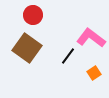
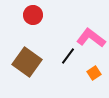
brown square: moved 14 px down
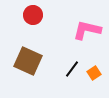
pink L-shape: moved 4 px left, 8 px up; rotated 24 degrees counterclockwise
black line: moved 4 px right, 13 px down
brown square: moved 1 px right, 1 px up; rotated 12 degrees counterclockwise
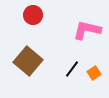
brown square: rotated 16 degrees clockwise
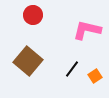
orange square: moved 1 px right, 3 px down
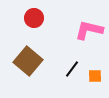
red circle: moved 1 px right, 3 px down
pink L-shape: moved 2 px right
orange square: rotated 32 degrees clockwise
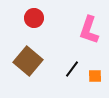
pink L-shape: rotated 84 degrees counterclockwise
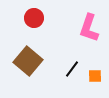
pink L-shape: moved 2 px up
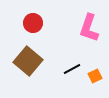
red circle: moved 1 px left, 5 px down
black line: rotated 24 degrees clockwise
orange square: rotated 24 degrees counterclockwise
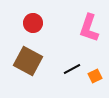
brown square: rotated 12 degrees counterclockwise
